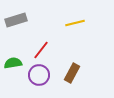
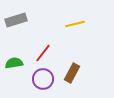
yellow line: moved 1 px down
red line: moved 2 px right, 3 px down
green semicircle: moved 1 px right
purple circle: moved 4 px right, 4 px down
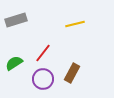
green semicircle: rotated 24 degrees counterclockwise
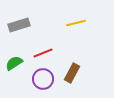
gray rectangle: moved 3 px right, 5 px down
yellow line: moved 1 px right, 1 px up
red line: rotated 30 degrees clockwise
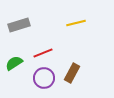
purple circle: moved 1 px right, 1 px up
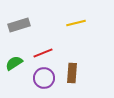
brown rectangle: rotated 24 degrees counterclockwise
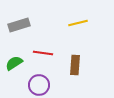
yellow line: moved 2 px right
red line: rotated 30 degrees clockwise
brown rectangle: moved 3 px right, 8 px up
purple circle: moved 5 px left, 7 px down
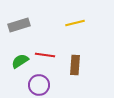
yellow line: moved 3 px left
red line: moved 2 px right, 2 px down
green semicircle: moved 6 px right, 2 px up
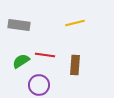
gray rectangle: rotated 25 degrees clockwise
green semicircle: moved 1 px right
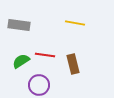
yellow line: rotated 24 degrees clockwise
brown rectangle: moved 2 px left, 1 px up; rotated 18 degrees counterclockwise
